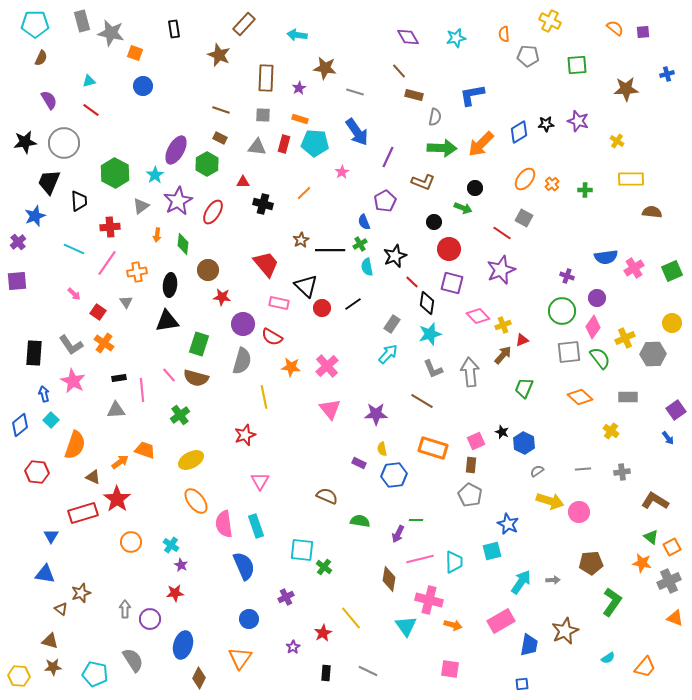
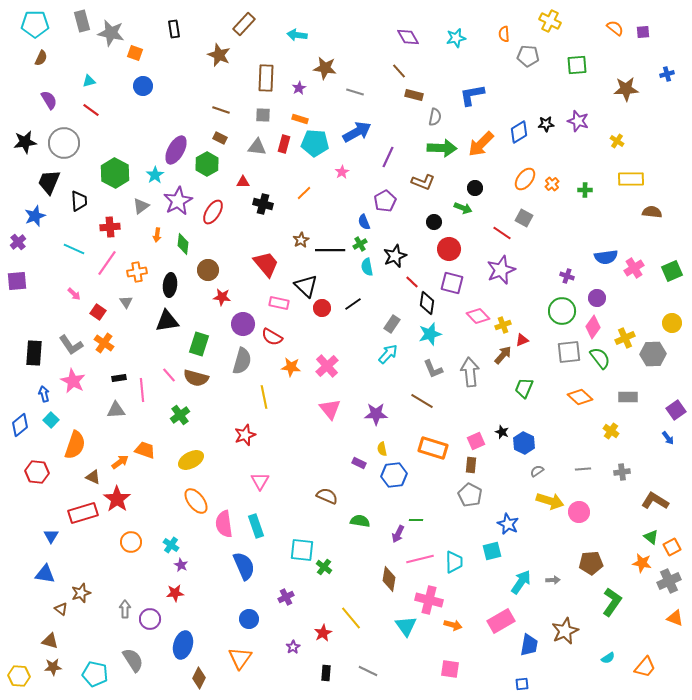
blue arrow at (357, 132): rotated 84 degrees counterclockwise
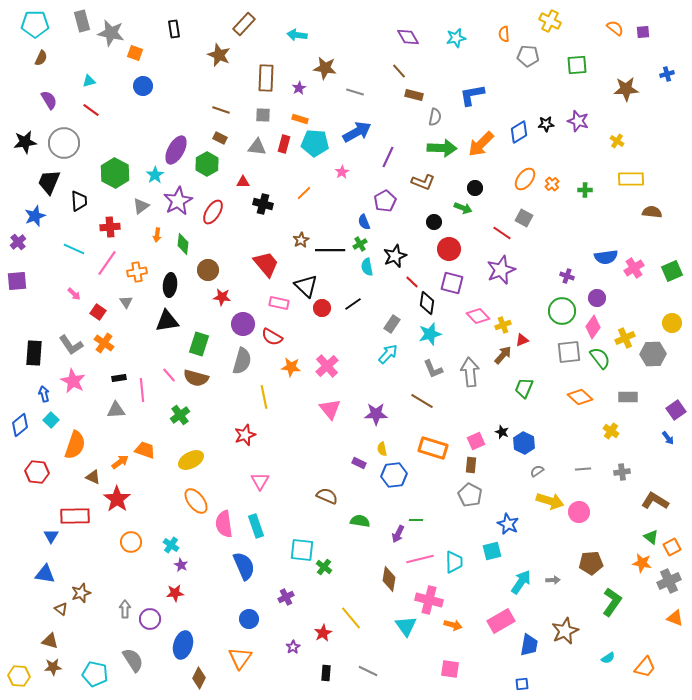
red rectangle at (83, 513): moved 8 px left, 3 px down; rotated 16 degrees clockwise
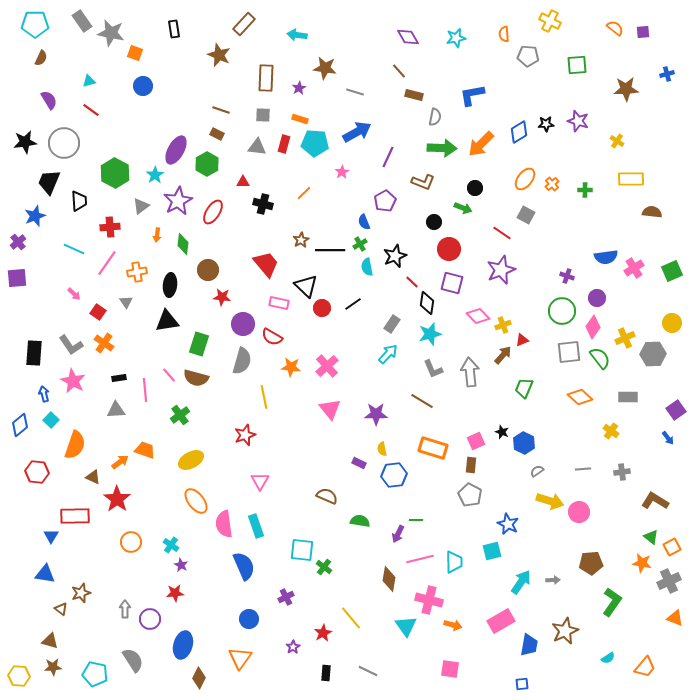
gray rectangle at (82, 21): rotated 20 degrees counterclockwise
brown rectangle at (220, 138): moved 3 px left, 4 px up
gray square at (524, 218): moved 2 px right, 3 px up
purple square at (17, 281): moved 3 px up
pink line at (142, 390): moved 3 px right
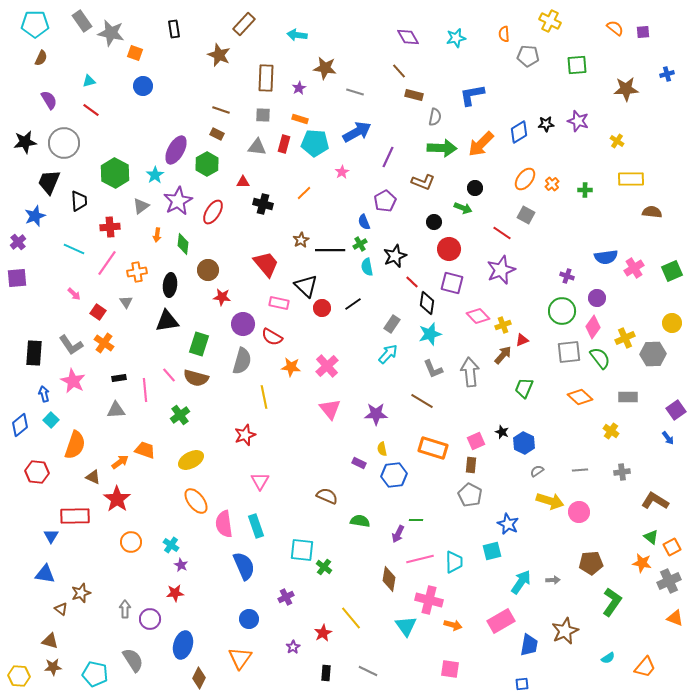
gray line at (583, 469): moved 3 px left, 1 px down
